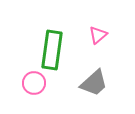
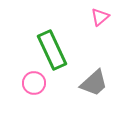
pink triangle: moved 2 px right, 18 px up
green rectangle: rotated 33 degrees counterclockwise
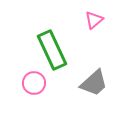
pink triangle: moved 6 px left, 3 px down
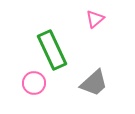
pink triangle: moved 1 px right, 1 px up
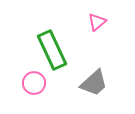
pink triangle: moved 2 px right, 3 px down
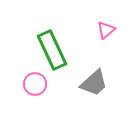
pink triangle: moved 9 px right, 8 px down
pink circle: moved 1 px right, 1 px down
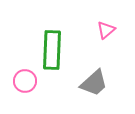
green rectangle: rotated 27 degrees clockwise
pink circle: moved 10 px left, 3 px up
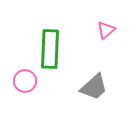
green rectangle: moved 2 px left, 1 px up
gray trapezoid: moved 4 px down
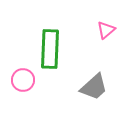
pink circle: moved 2 px left, 1 px up
